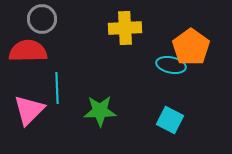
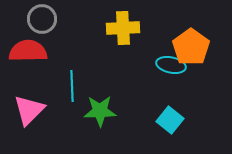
yellow cross: moved 2 px left
cyan line: moved 15 px right, 2 px up
cyan square: rotated 12 degrees clockwise
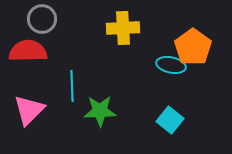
orange pentagon: moved 2 px right
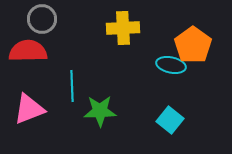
orange pentagon: moved 2 px up
pink triangle: moved 1 px up; rotated 24 degrees clockwise
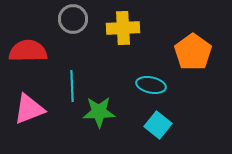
gray circle: moved 31 px right
orange pentagon: moved 7 px down
cyan ellipse: moved 20 px left, 20 px down
green star: moved 1 px left, 1 px down
cyan square: moved 12 px left, 5 px down
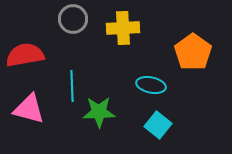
red semicircle: moved 3 px left, 4 px down; rotated 9 degrees counterclockwise
pink triangle: rotated 36 degrees clockwise
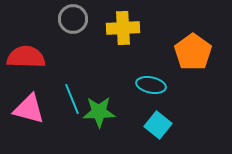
red semicircle: moved 1 px right, 2 px down; rotated 12 degrees clockwise
cyan line: moved 13 px down; rotated 20 degrees counterclockwise
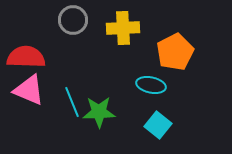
gray circle: moved 1 px down
orange pentagon: moved 18 px left; rotated 9 degrees clockwise
cyan line: moved 3 px down
pink triangle: moved 19 px up; rotated 8 degrees clockwise
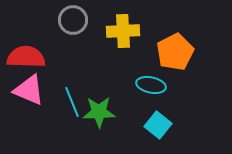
yellow cross: moved 3 px down
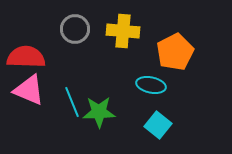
gray circle: moved 2 px right, 9 px down
yellow cross: rotated 8 degrees clockwise
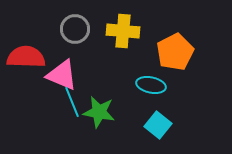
pink triangle: moved 33 px right, 15 px up
green star: rotated 12 degrees clockwise
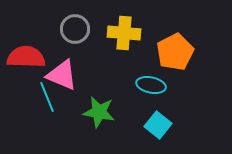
yellow cross: moved 1 px right, 2 px down
cyan line: moved 25 px left, 5 px up
